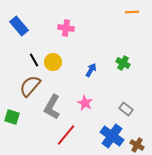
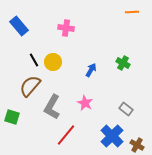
blue cross: rotated 10 degrees clockwise
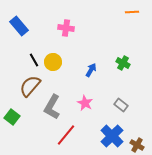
gray rectangle: moved 5 px left, 4 px up
green square: rotated 21 degrees clockwise
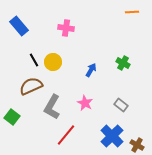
brown semicircle: moved 1 px right; rotated 25 degrees clockwise
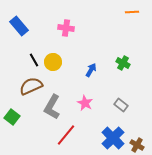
blue cross: moved 1 px right, 2 px down
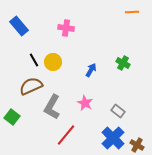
gray rectangle: moved 3 px left, 6 px down
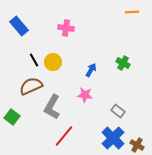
pink star: moved 8 px up; rotated 21 degrees counterclockwise
red line: moved 2 px left, 1 px down
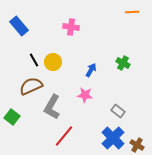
pink cross: moved 5 px right, 1 px up
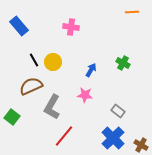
brown cross: moved 4 px right
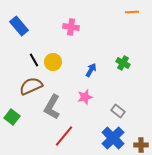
pink star: moved 2 px down; rotated 21 degrees counterclockwise
brown cross: rotated 32 degrees counterclockwise
